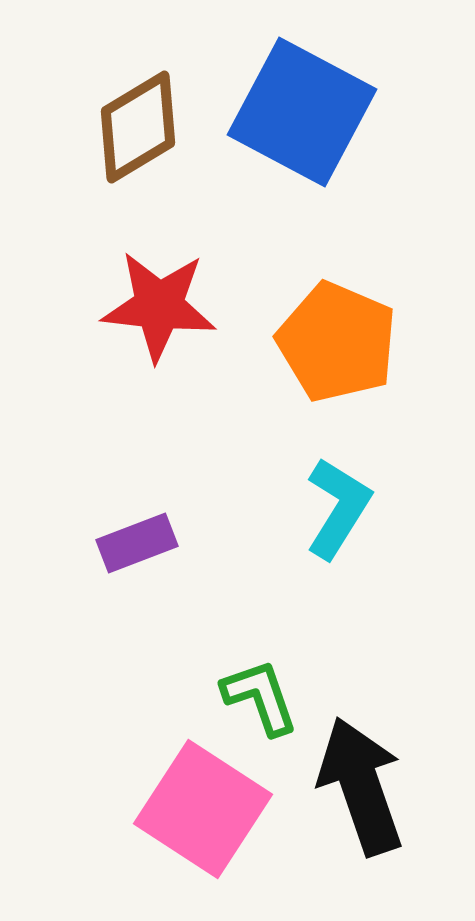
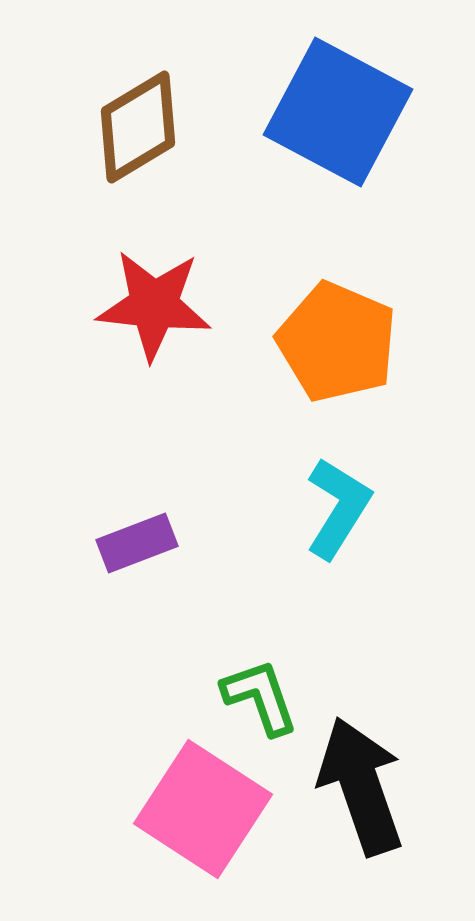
blue square: moved 36 px right
red star: moved 5 px left, 1 px up
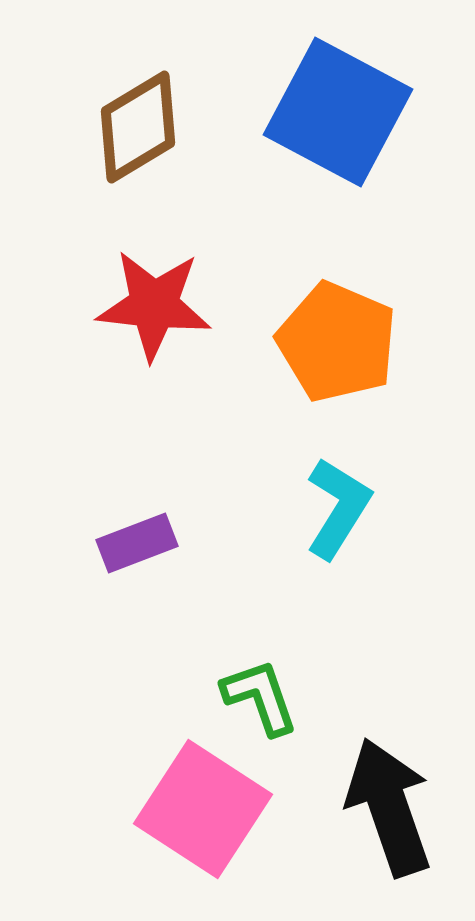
black arrow: moved 28 px right, 21 px down
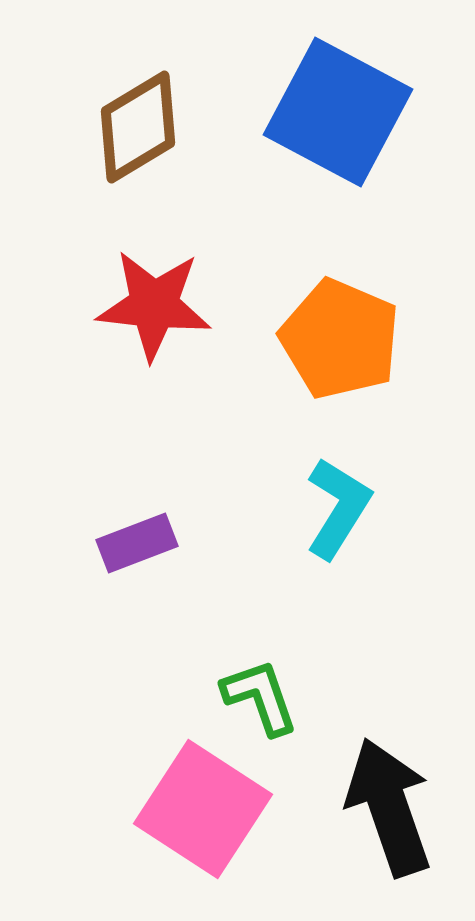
orange pentagon: moved 3 px right, 3 px up
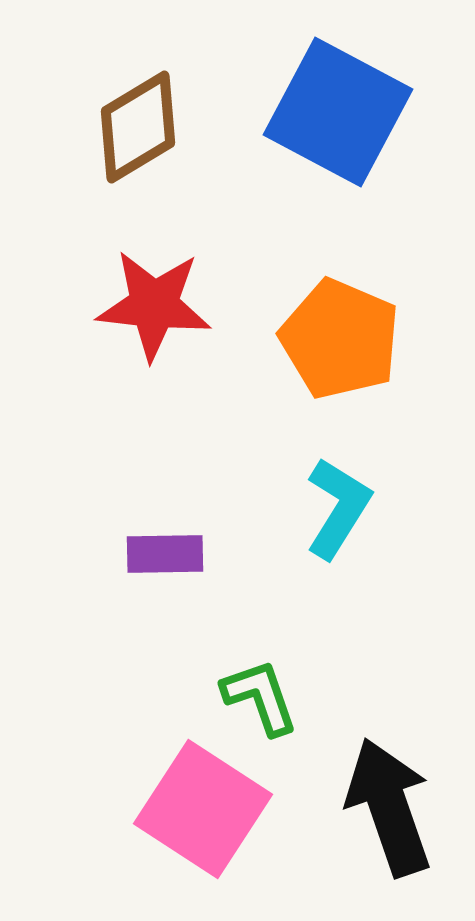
purple rectangle: moved 28 px right, 11 px down; rotated 20 degrees clockwise
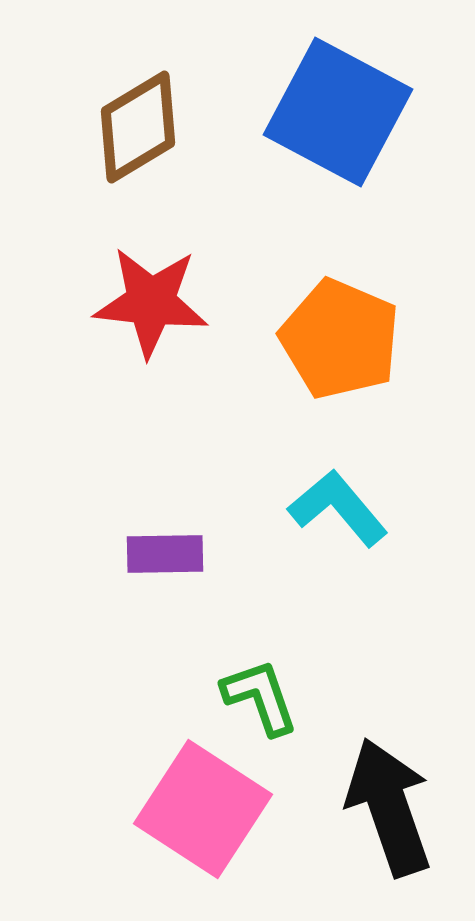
red star: moved 3 px left, 3 px up
cyan L-shape: rotated 72 degrees counterclockwise
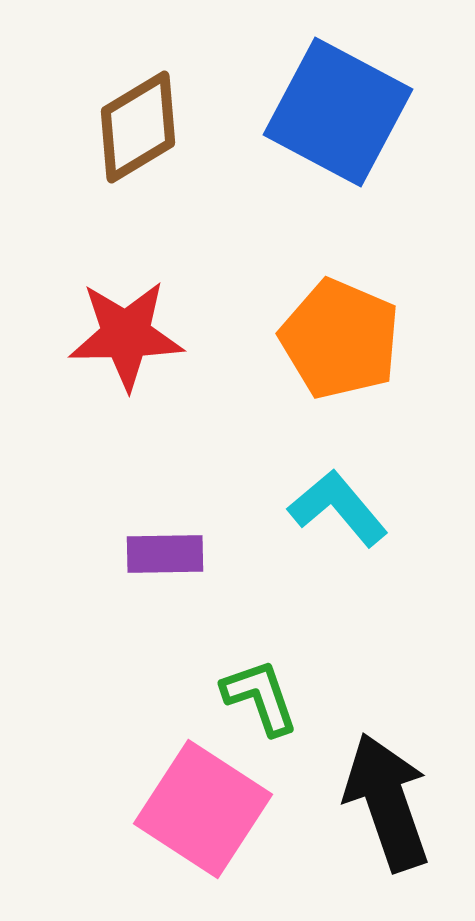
red star: moved 25 px left, 33 px down; rotated 7 degrees counterclockwise
black arrow: moved 2 px left, 5 px up
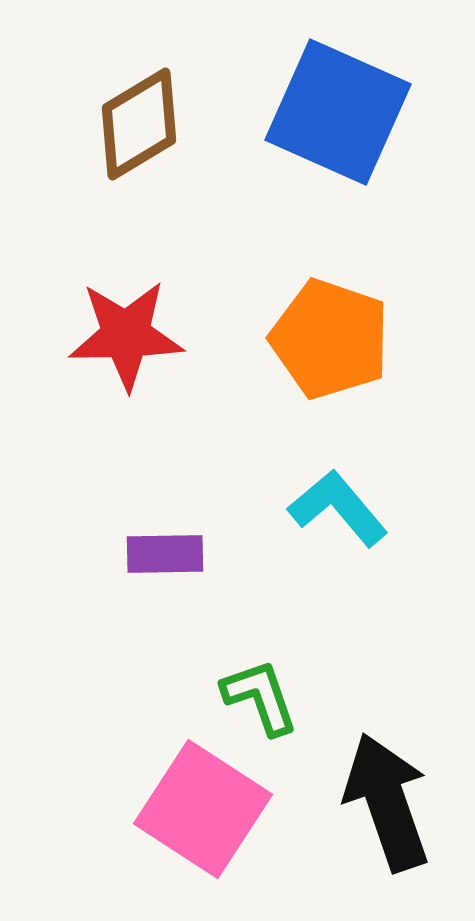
blue square: rotated 4 degrees counterclockwise
brown diamond: moved 1 px right, 3 px up
orange pentagon: moved 10 px left; rotated 4 degrees counterclockwise
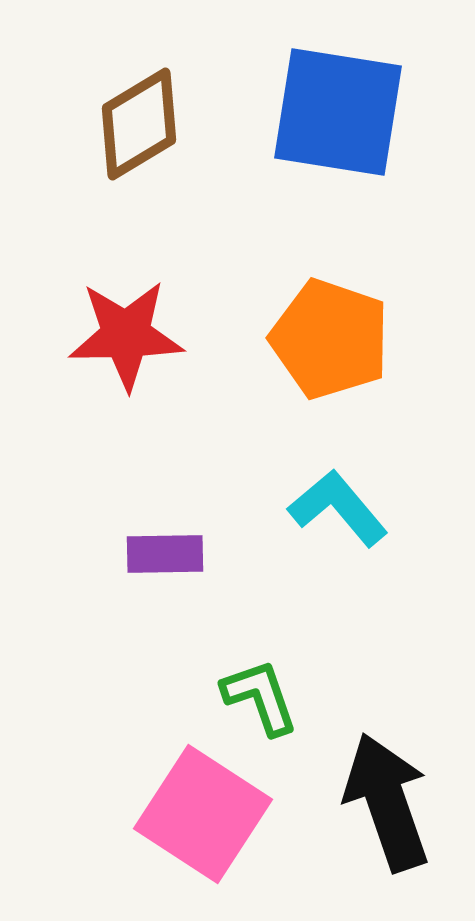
blue square: rotated 15 degrees counterclockwise
pink square: moved 5 px down
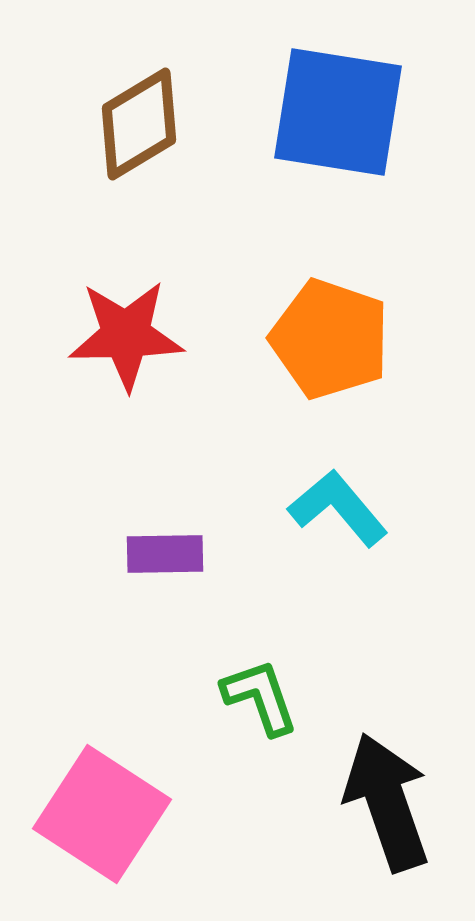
pink square: moved 101 px left
